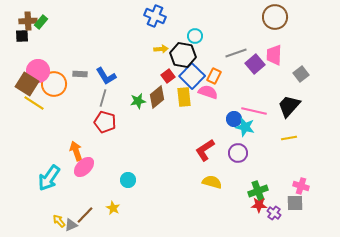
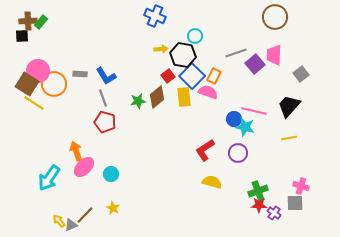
gray line at (103, 98): rotated 36 degrees counterclockwise
cyan circle at (128, 180): moved 17 px left, 6 px up
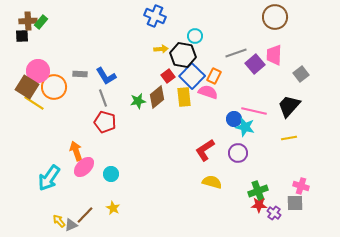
brown square at (27, 84): moved 3 px down
orange circle at (54, 84): moved 3 px down
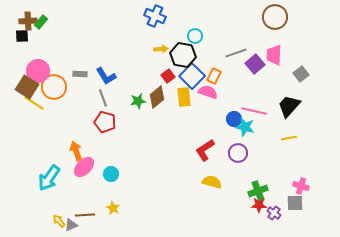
brown line at (85, 215): rotated 42 degrees clockwise
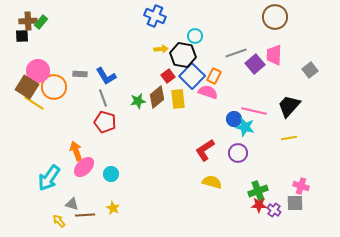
gray square at (301, 74): moved 9 px right, 4 px up
yellow rectangle at (184, 97): moved 6 px left, 2 px down
purple cross at (274, 213): moved 3 px up
gray triangle at (71, 225): moved 1 px right, 21 px up; rotated 40 degrees clockwise
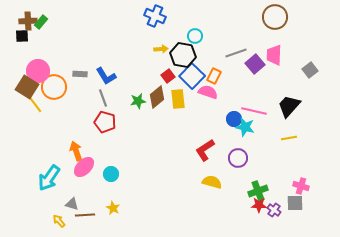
yellow line at (34, 103): rotated 20 degrees clockwise
purple circle at (238, 153): moved 5 px down
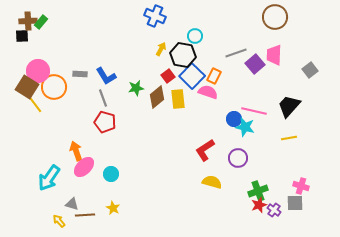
yellow arrow at (161, 49): rotated 56 degrees counterclockwise
green star at (138, 101): moved 2 px left, 13 px up
red star at (259, 205): rotated 21 degrees counterclockwise
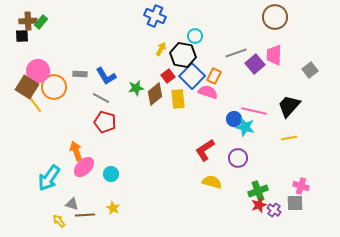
brown diamond at (157, 97): moved 2 px left, 3 px up
gray line at (103, 98): moved 2 px left; rotated 42 degrees counterclockwise
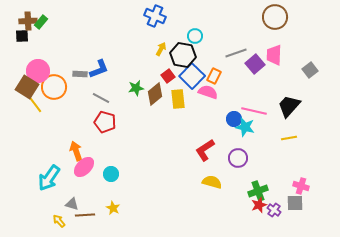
blue L-shape at (106, 76): moved 7 px left, 7 px up; rotated 80 degrees counterclockwise
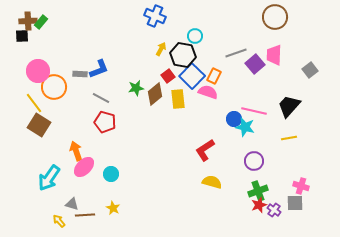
brown square at (27, 87): moved 12 px right, 38 px down
purple circle at (238, 158): moved 16 px right, 3 px down
